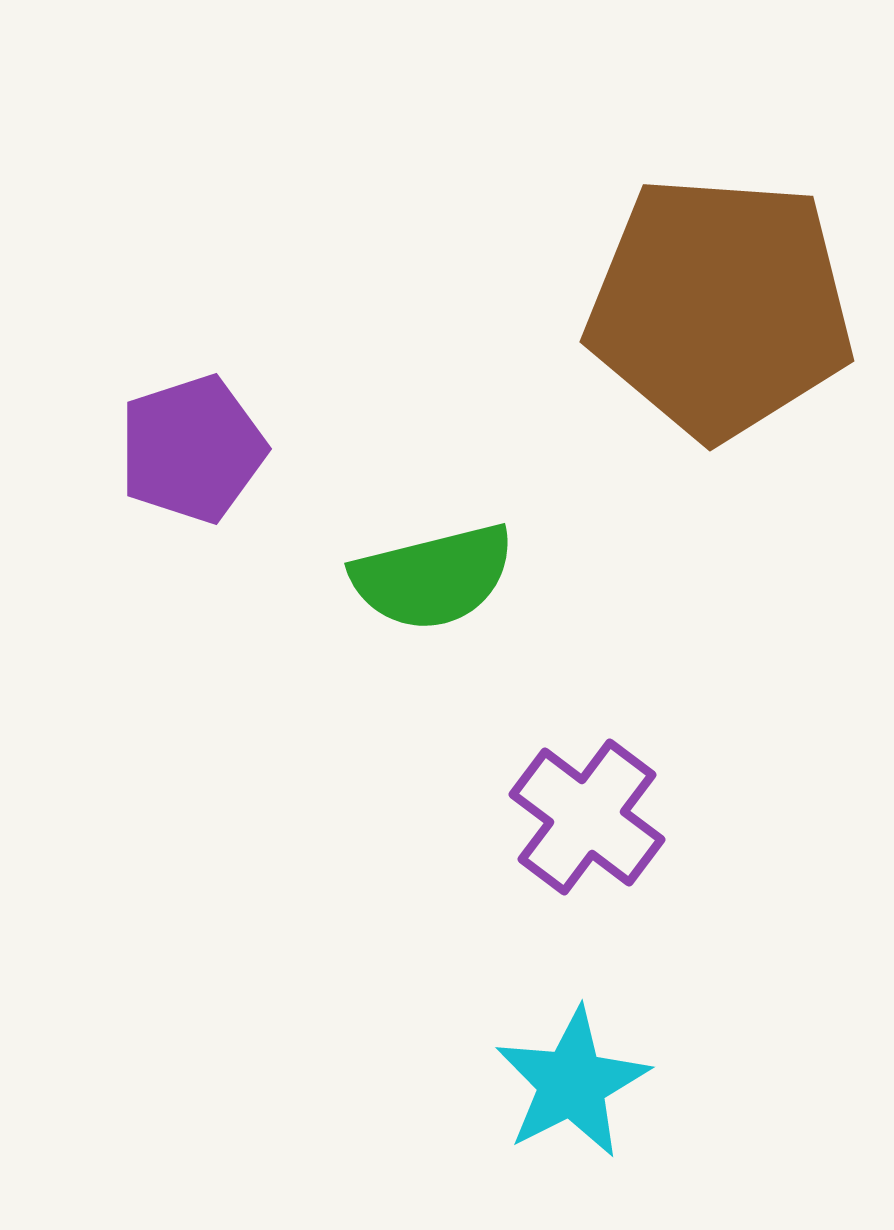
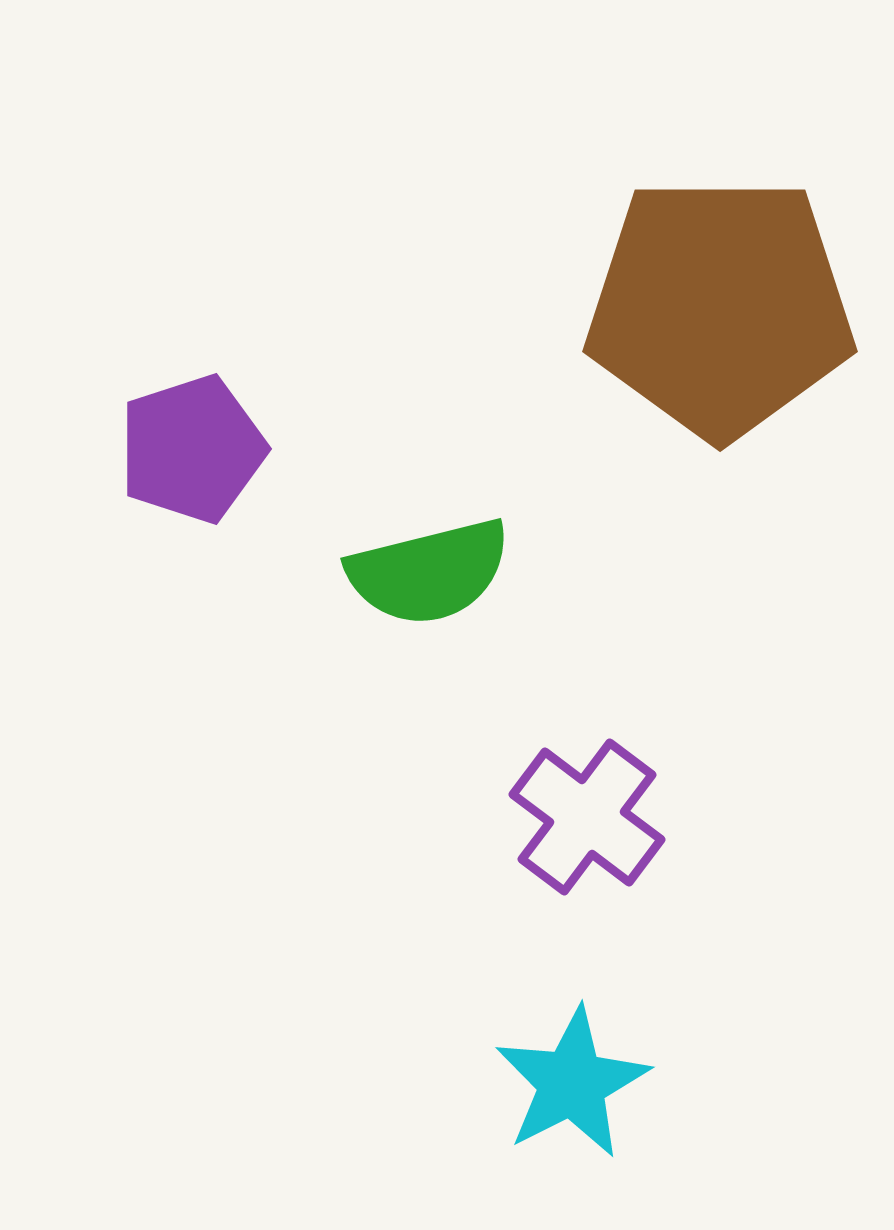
brown pentagon: rotated 4 degrees counterclockwise
green semicircle: moved 4 px left, 5 px up
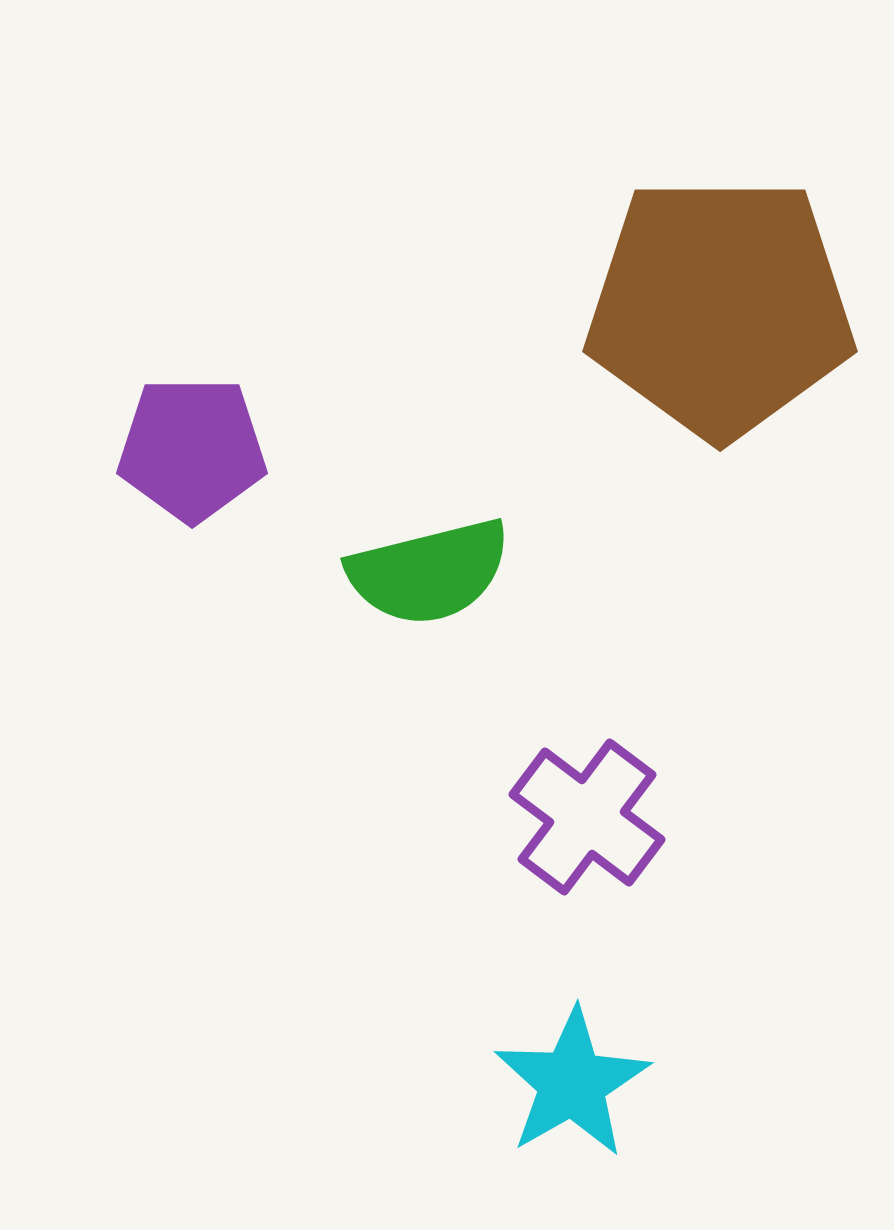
purple pentagon: rotated 18 degrees clockwise
cyan star: rotated 3 degrees counterclockwise
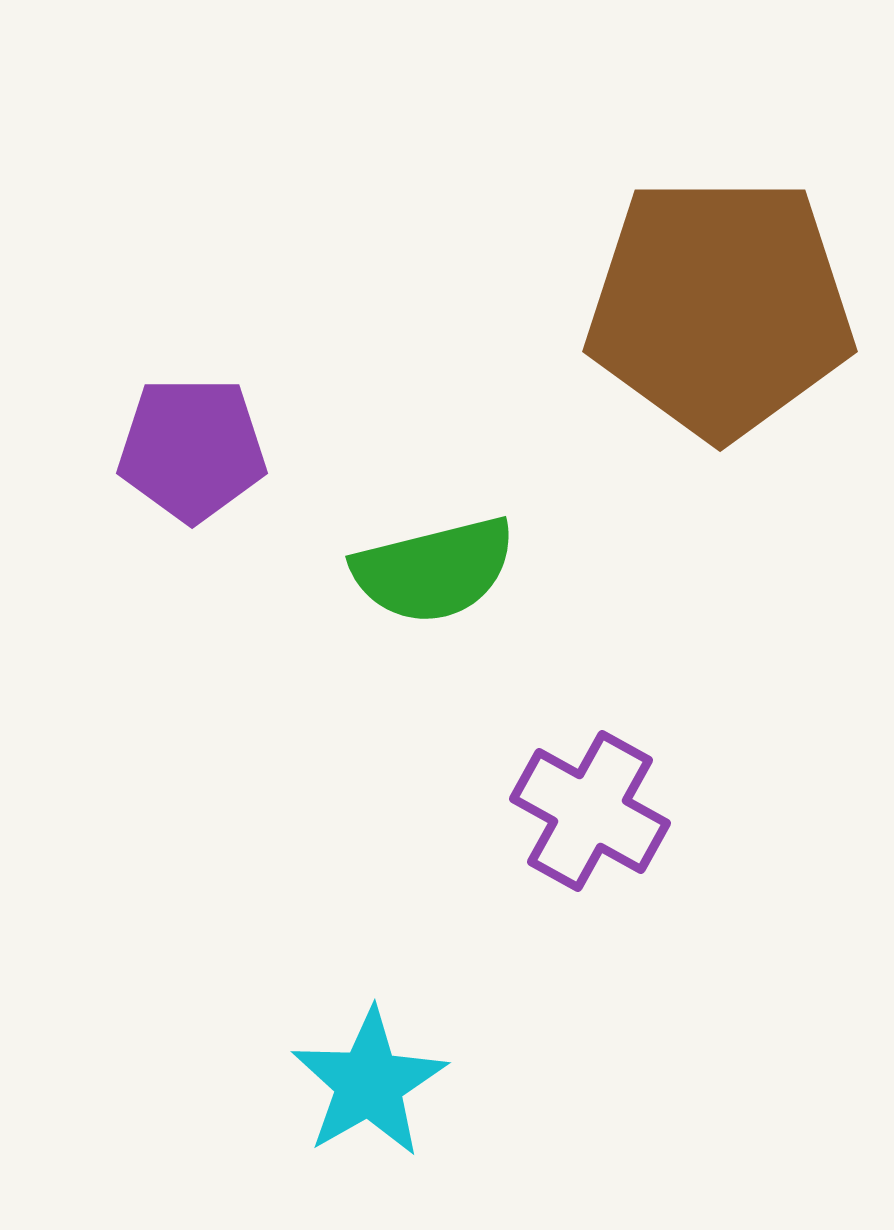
green semicircle: moved 5 px right, 2 px up
purple cross: moved 3 px right, 6 px up; rotated 8 degrees counterclockwise
cyan star: moved 203 px left
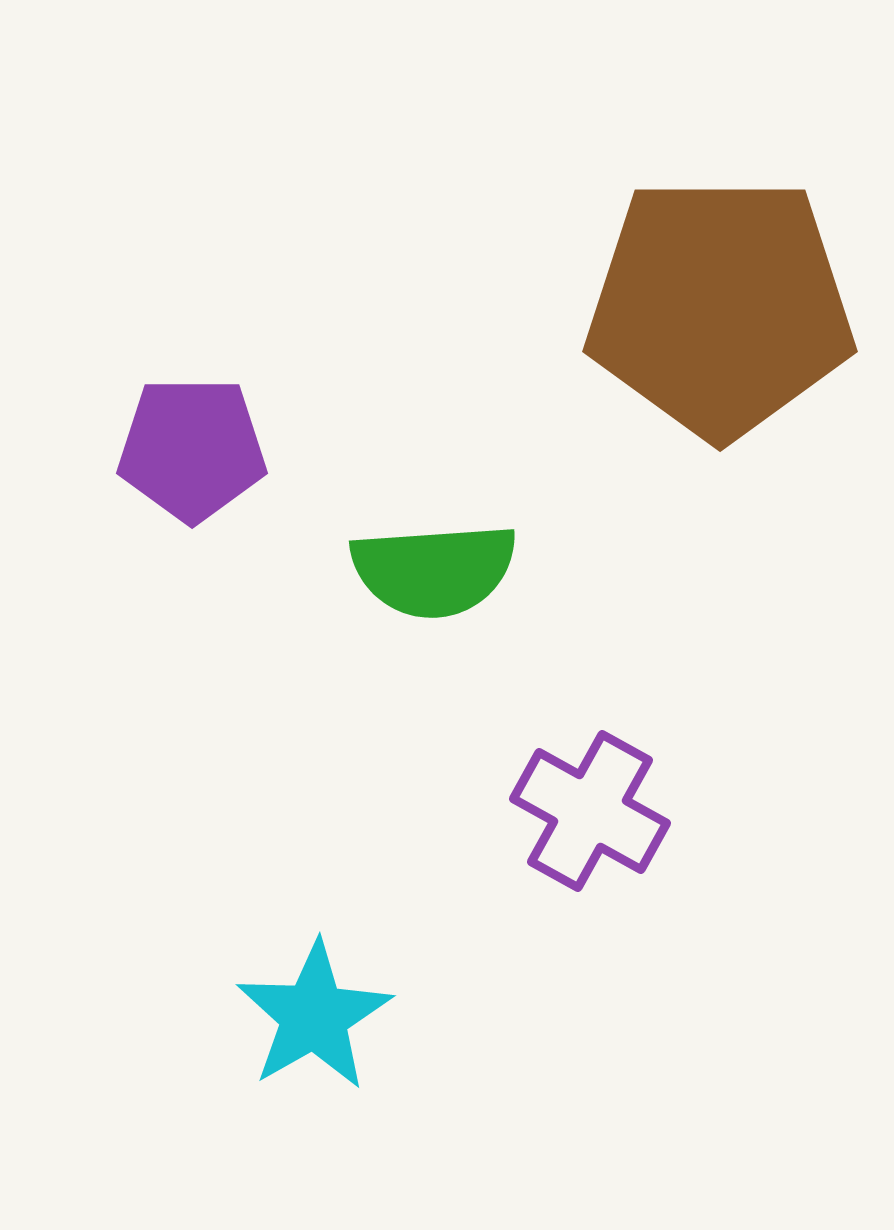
green semicircle: rotated 10 degrees clockwise
cyan star: moved 55 px left, 67 px up
